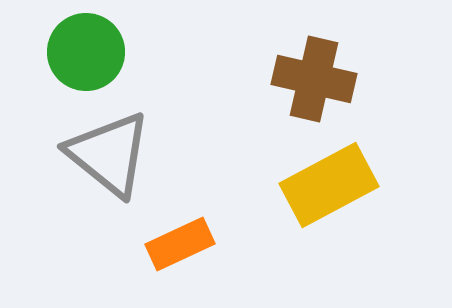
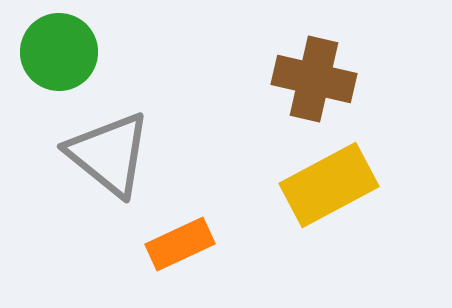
green circle: moved 27 px left
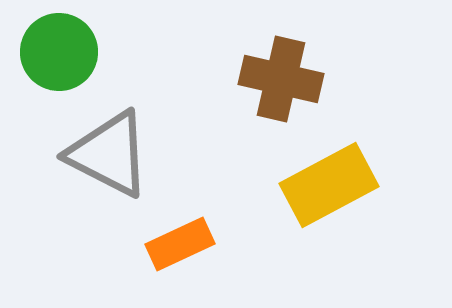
brown cross: moved 33 px left
gray triangle: rotated 12 degrees counterclockwise
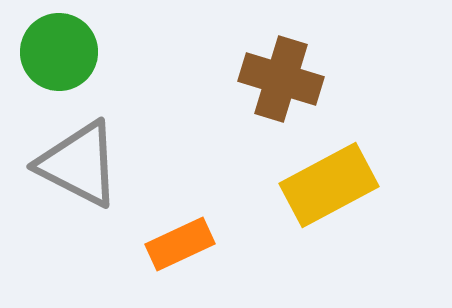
brown cross: rotated 4 degrees clockwise
gray triangle: moved 30 px left, 10 px down
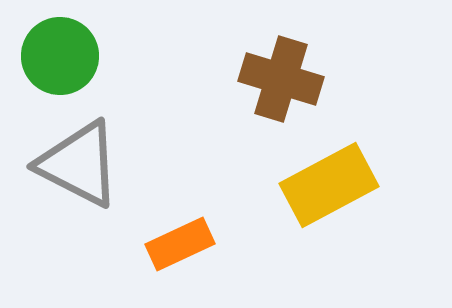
green circle: moved 1 px right, 4 px down
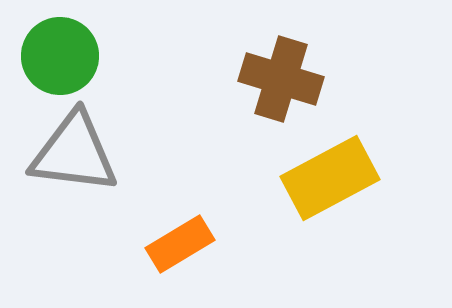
gray triangle: moved 5 px left, 11 px up; rotated 20 degrees counterclockwise
yellow rectangle: moved 1 px right, 7 px up
orange rectangle: rotated 6 degrees counterclockwise
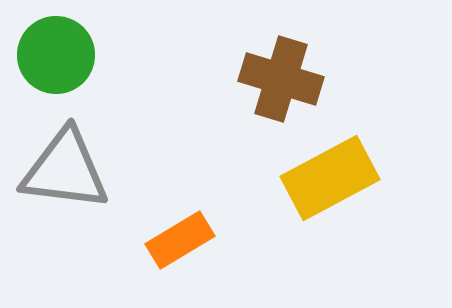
green circle: moved 4 px left, 1 px up
gray triangle: moved 9 px left, 17 px down
orange rectangle: moved 4 px up
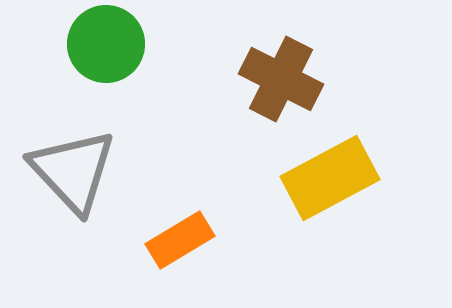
green circle: moved 50 px right, 11 px up
brown cross: rotated 10 degrees clockwise
gray triangle: moved 8 px right, 1 px down; rotated 40 degrees clockwise
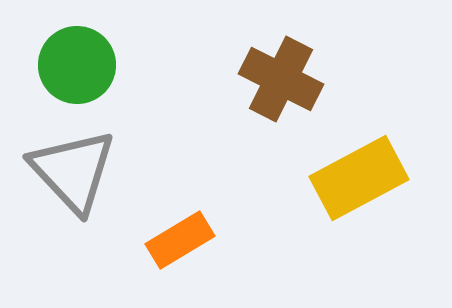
green circle: moved 29 px left, 21 px down
yellow rectangle: moved 29 px right
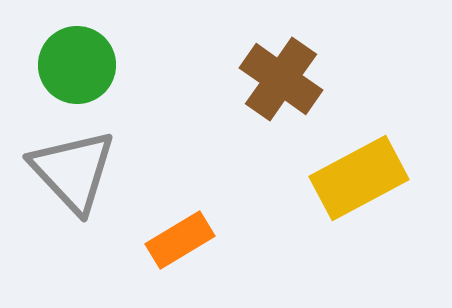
brown cross: rotated 8 degrees clockwise
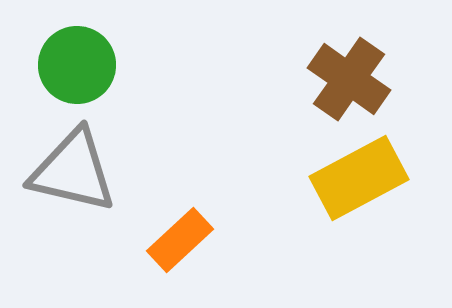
brown cross: moved 68 px right
gray triangle: rotated 34 degrees counterclockwise
orange rectangle: rotated 12 degrees counterclockwise
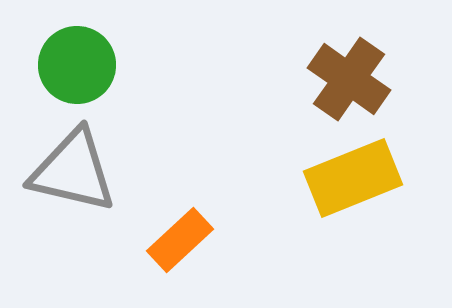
yellow rectangle: moved 6 px left; rotated 6 degrees clockwise
